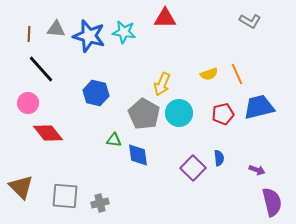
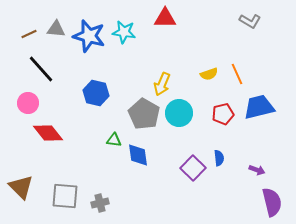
brown line: rotated 63 degrees clockwise
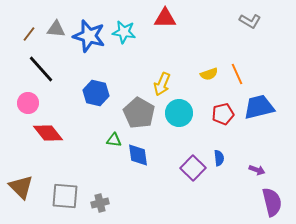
brown line: rotated 28 degrees counterclockwise
gray pentagon: moved 5 px left, 1 px up
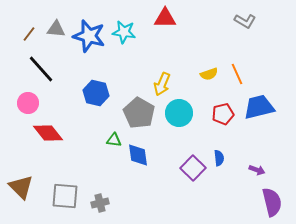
gray L-shape: moved 5 px left
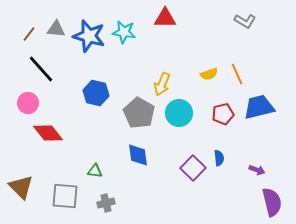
green triangle: moved 19 px left, 31 px down
gray cross: moved 6 px right
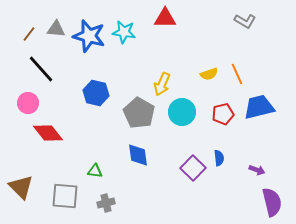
cyan circle: moved 3 px right, 1 px up
